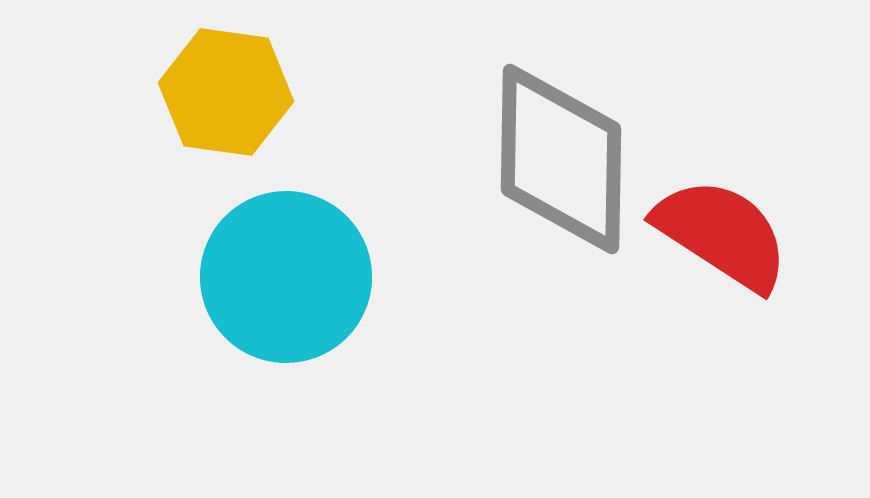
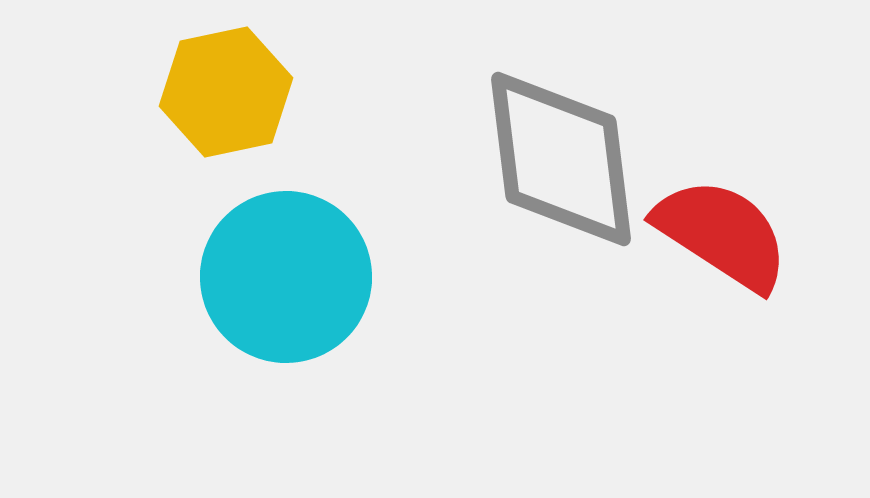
yellow hexagon: rotated 20 degrees counterclockwise
gray diamond: rotated 8 degrees counterclockwise
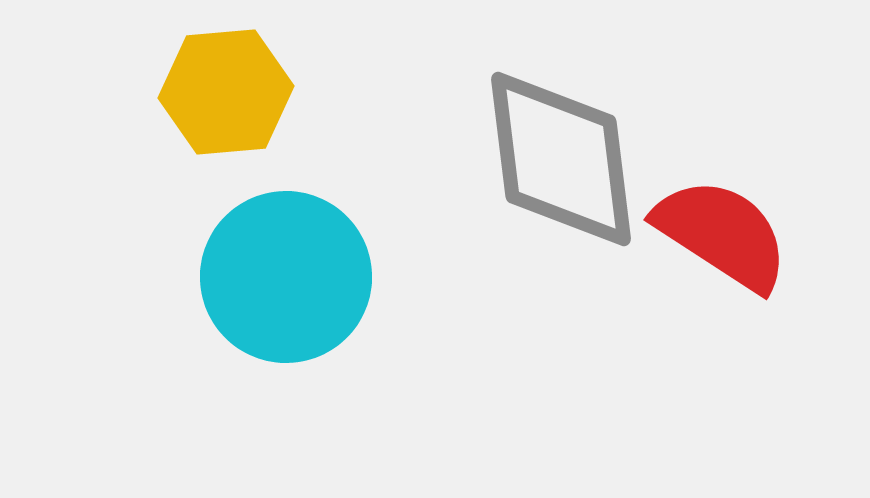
yellow hexagon: rotated 7 degrees clockwise
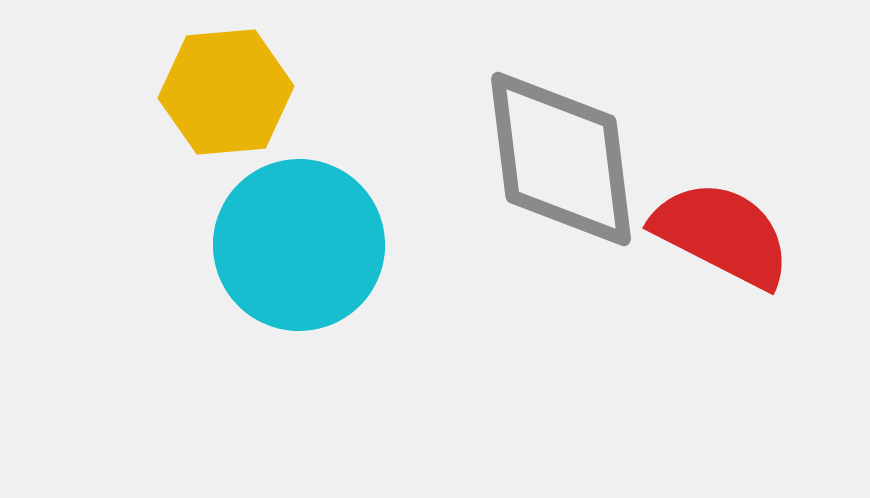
red semicircle: rotated 6 degrees counterclockwise
cyan circle: moved 13 px right, 32 px up
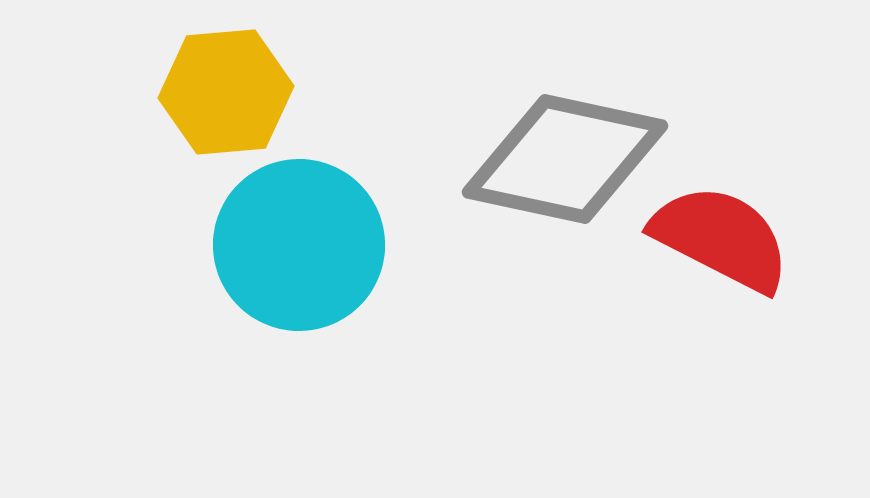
gray diamond: moved 4 px right; rotated 71 degrees counterclockwise
red semicircle: moved 1 px left, 4 px down
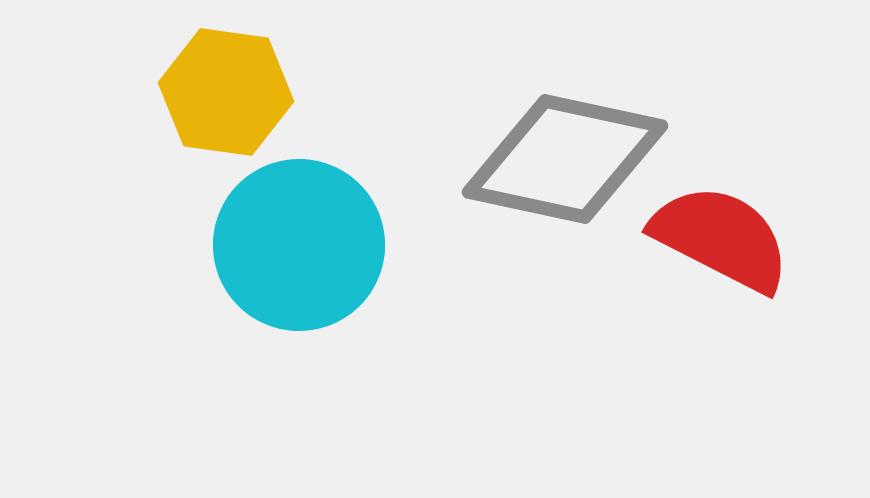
yellow hexagon: rotated 13 degrees clockwise
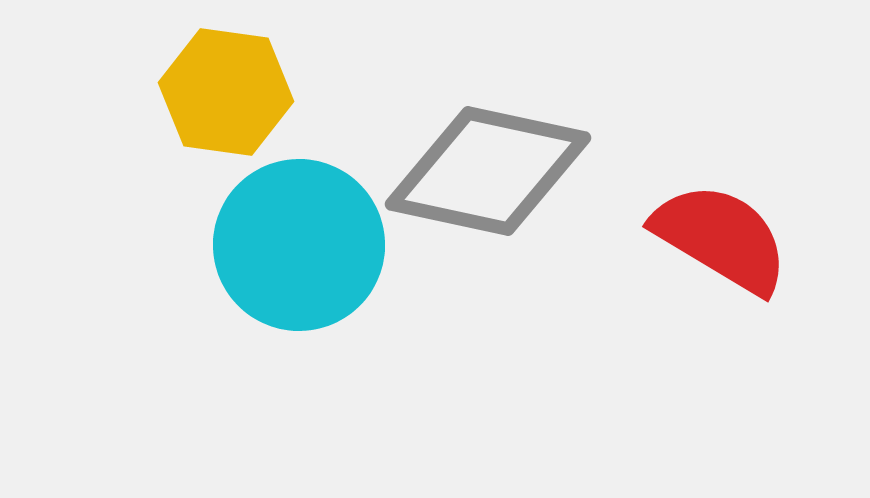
gray diamond: moved 77 px left, 12 px down
red semicircle: rotated 4 degrees clockwise
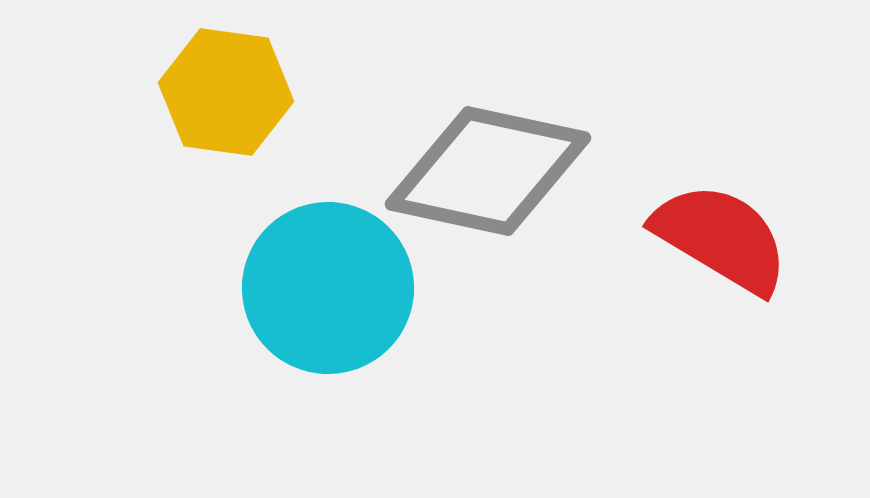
cyan circle: moved 29 px right, 43 px down
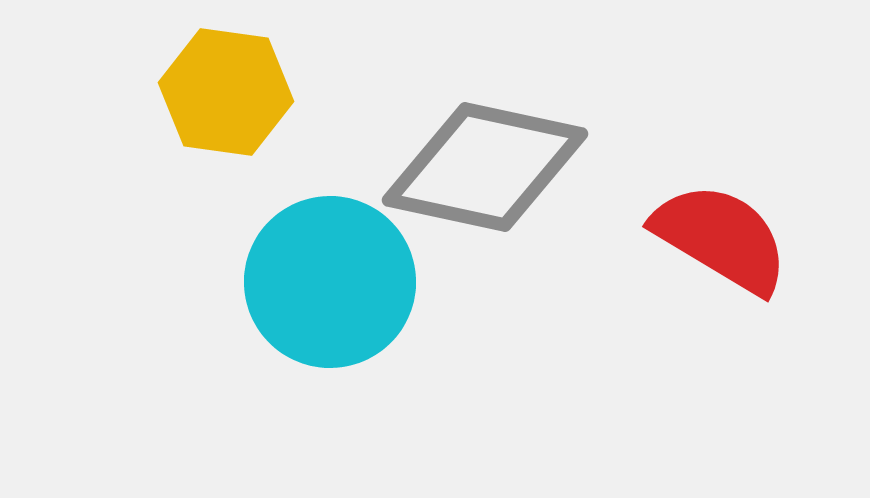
gray diamond: moved 3 px left, 4 px up
cyan circle: moved 2 px right, 6 px up
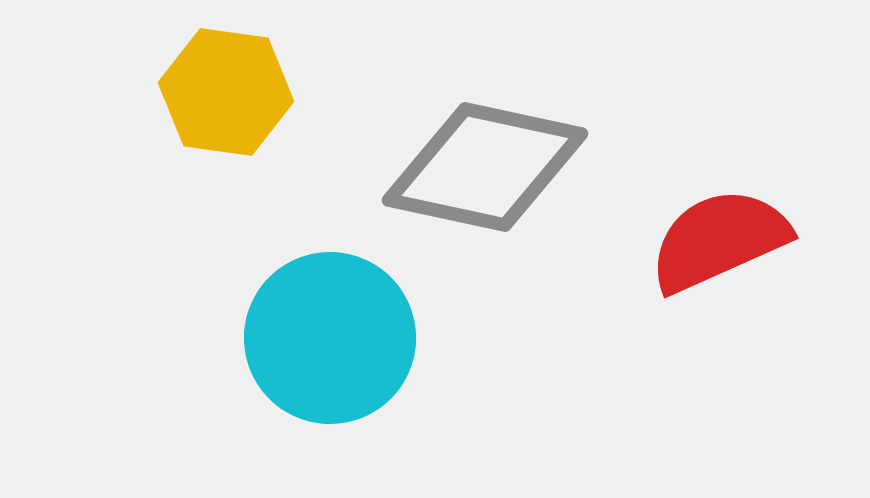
red semicircle: moved 2 px left, 2 px down; rotated 55 degrees counterclockwise
cyan circle: moved 56 px down
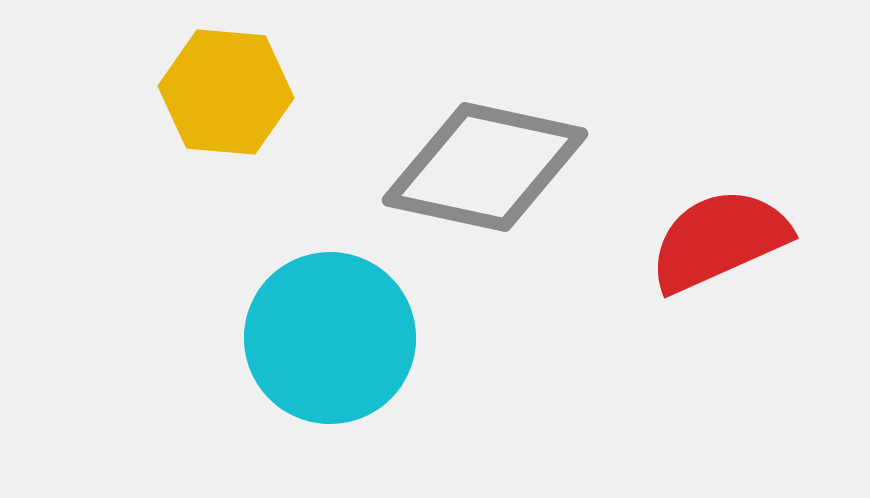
yellow hexagon: rotated 3 degrees counterclockwise
